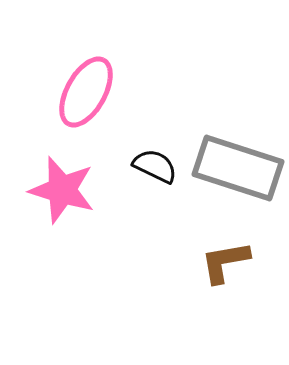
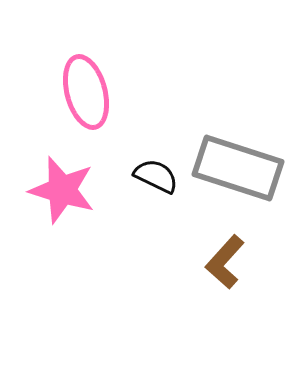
pink ellipse: rotated 44 degrees counterclockwise
black semicircle: moved 1 px right, 10 px down
brown L-shape: rotated 38 degrees counterclockwise
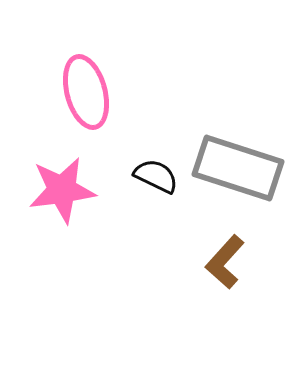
pink star: rotated 24 degrees counterclockwise
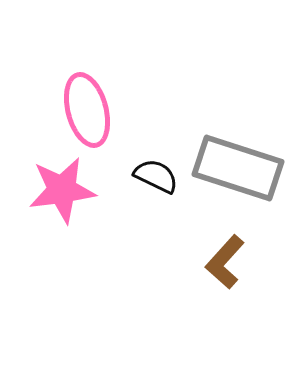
pink ellipse: moved 1 px right, 18 px down
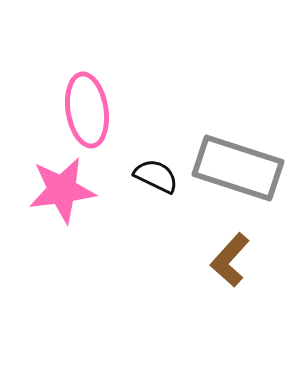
pink ellipse: rotated 6 degrees clockwise
brown L-shape: moved 5 px right, 2 px up
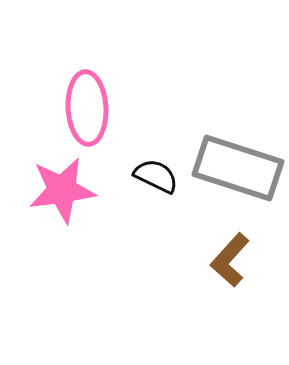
pink ellipse: moved 2 px up; rotated 6 degrees clockwise
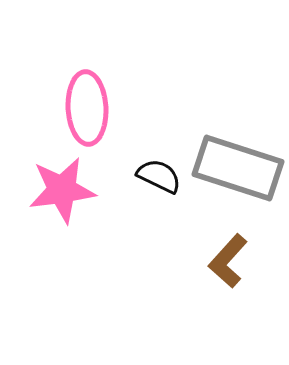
black semicircle: moved 3 px right
brown L-shape: moved 2 px left, 1 px down
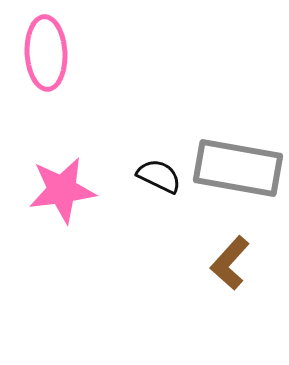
pink ellipse: moved 41 px left, 55 px up
gray rectangle: rotated 8 degrees counterclockwise
brown L-shape: moved 2 px right, 2 px down
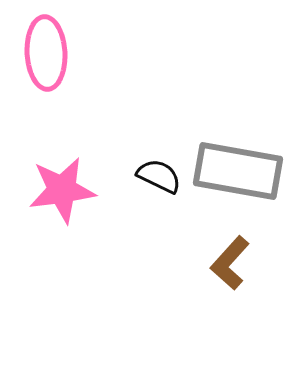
gray rectangle: moved 3 px down
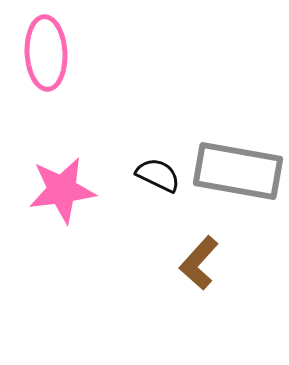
black semicircle: moved 1 px left, 1 px up
brown L-shape: moved 31 px left
